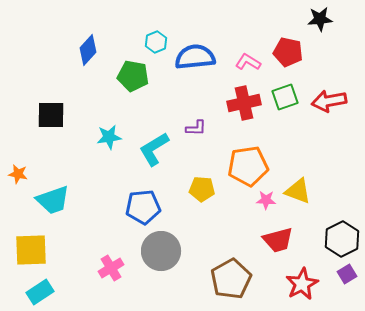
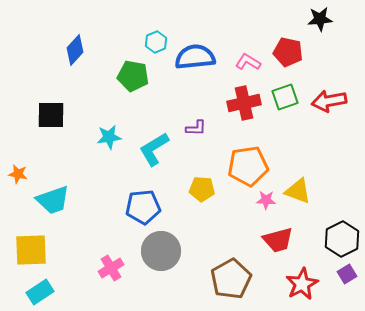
blue diamond: moved 13 px left
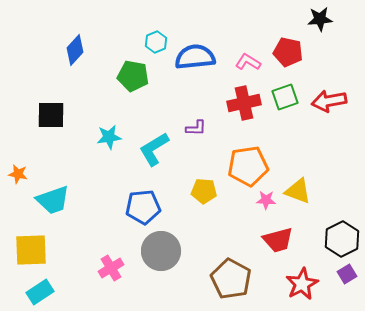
yellow pentagon: moved 2 px right, 2 px down
brown pentagon: rotated 15 degrees counterclockwise
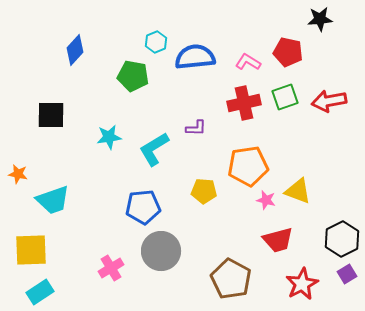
pink star: rotated 12 degrees clockwise
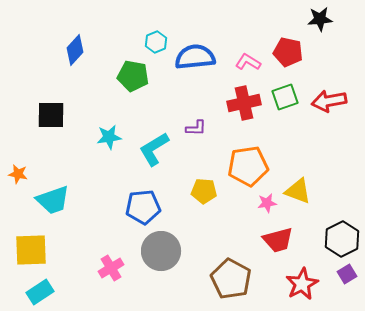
pink star: moved 1 px right, 3 px down; rotated 24 degrees counterclockwise
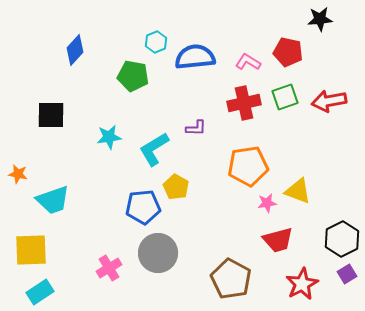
yellow pentagon: moved 28 px left, 4 px up; rotated 25 degrees clockwise
gray circle: moved 3 px left, 2 px down
pink cross: moved 2 px left
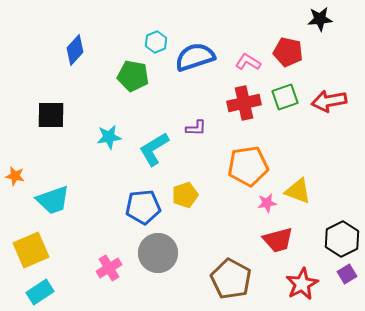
blue semicircle: rotated 12 degrees counterclockwise
orange star: moved 3 px left, 2 px down
yellow pentagon: moved 9 px right, 8 px down; rotated 25 degrees clockwise
yellow square: rotated 21 degrees counterclockwise
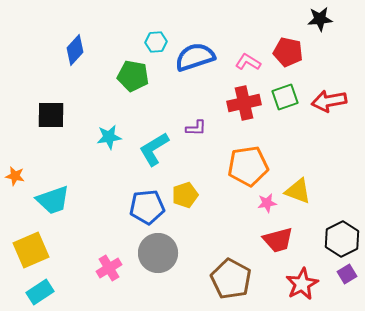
cyan hexagon: rotated 20 degrees clockwise
blue pentagon: moved 4 px right
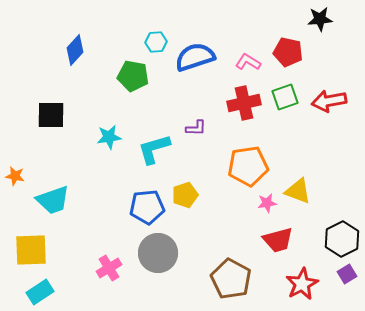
cyan L-shape: rotated 15 degrees clockwise
yellow square: rotated 21 degrees clockwise
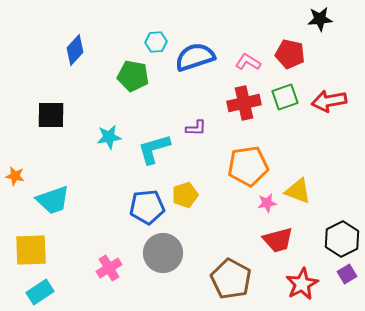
red pentagon: moved 2 px right, 2 px down
gray circle: moved 5 px right
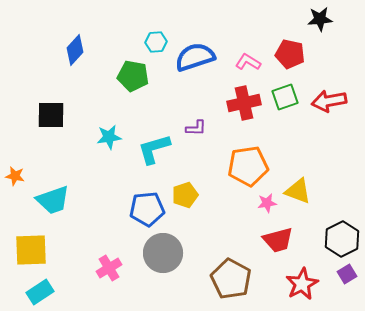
blue pentagon: moved 2 px down
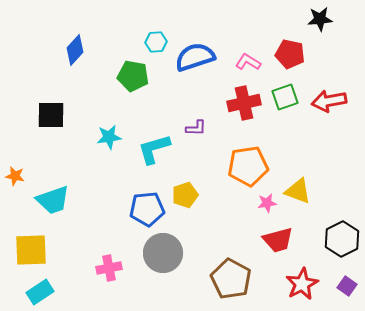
pink cross: rotated 20 degrees clockwise
purple square: moved 12 px down; rotated 24 degrees counterclockwise
